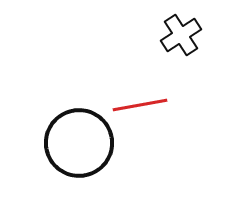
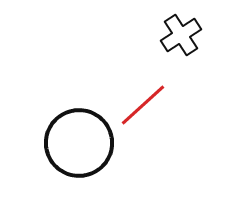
red line: moved 3 px right; rotated 32 degrees counterclockwise
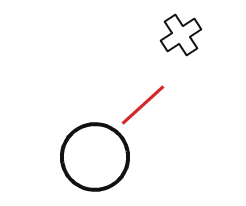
black circle: moved 16 px right, 14 px down
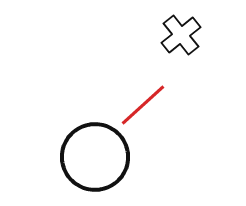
black cross: rotated 6 degrees counterclockwise
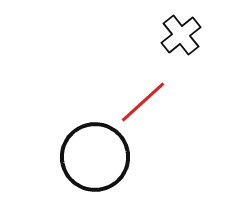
red line: moved 3 px up
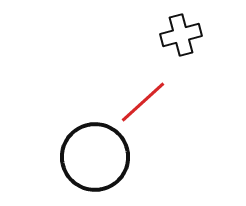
black cross: rotated 24 degrees clockwise
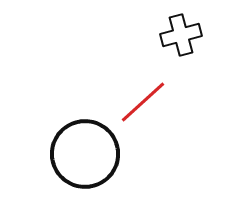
black circle: moved 10 px left, 3 px up
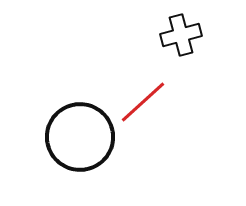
black circle: moved 5 px left, 17 px up
